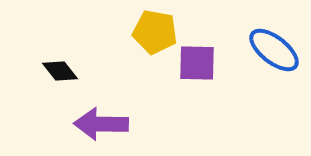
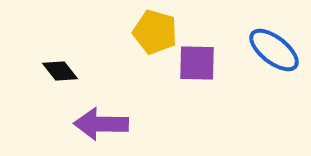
yellow pentagon: rotated 6 degrees clockwise
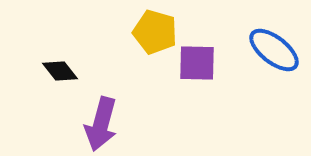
purple arrow: rotated 76 degrees counterclockwise
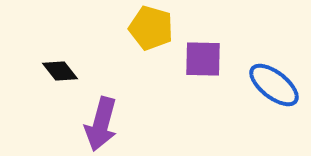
yellow pentagon: moved 4 px left, 4 px up
blue ellipse: moved 35 px down
purple square: moved 6 px right, 4 px up
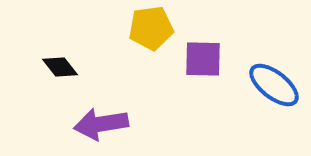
yellow pentagon: rotated 24 degrees counterclockwise
black diamond: moved 4 px up
purple arrow: rotated 66 degrees clockwise
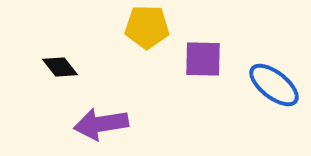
yellow pentagon: moved 4 px left, 1 px up; rotated 9 degrees clockwise
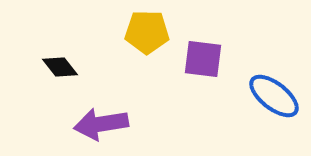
yellow pentagon: moved 5 px down
purple square: rotated 6 degrees clockwise
blue ellipse: moved 11 px down
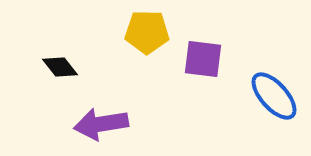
blue ellipse: rotated 10 degrees clockwise
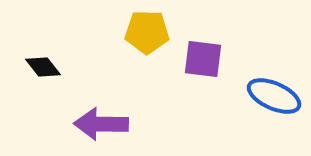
black diamond: moved 17 px left
blue ellipse: rotated 24 degrees counterclockwise
purple arrow: rotated 10 degrees clockwise
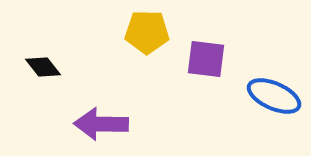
purple square: moved 3 px right
